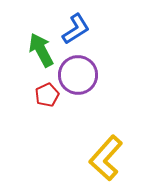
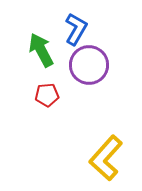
blue L-shape: rotated 28 degrees counterclockwise
purple circle: moved 11 px right, 10 px up
red pentagon: rotated 20 degrees clockwise
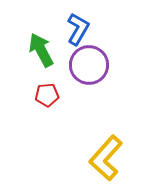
blue L-shape: moved 2 px right
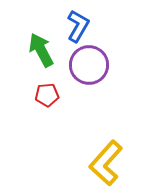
blue L-shape: moved 3 px up
yellow L-shape: moved 5 px down
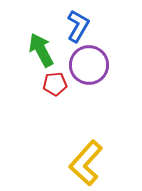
red pentagon: moved 8 px right, 11 px up
yellow L-shape: moved 20 px left
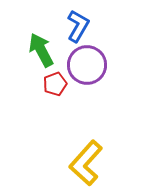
purple circle: moved 2 px left
red pentagon: rotated 15 degrees counterclockwise
